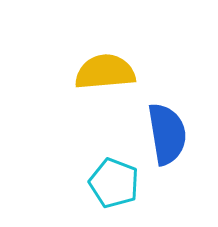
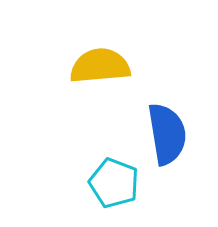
yellow semicircle: moved 5 px left, 6 px up
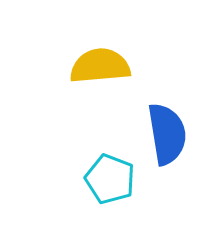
cyan pentagon: moved 4 px left, 4 px up
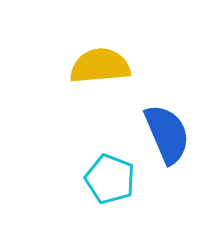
blue semicircle: rotated 14 degrees counterclockwise
